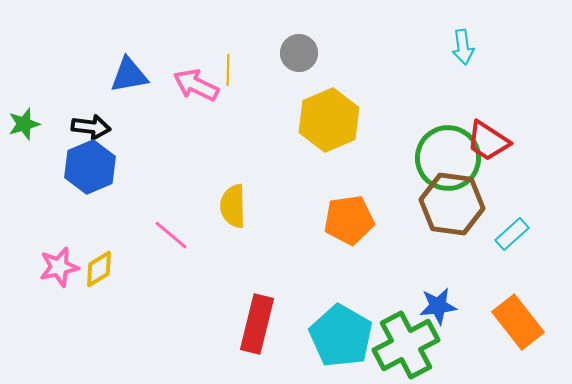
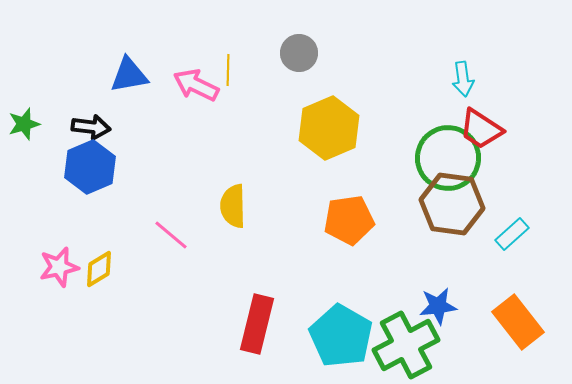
cyan arrow: moved 32 px down
yellow hexagon: moved 8 px down
red trapezoid: moved 7 px left, 12 px up
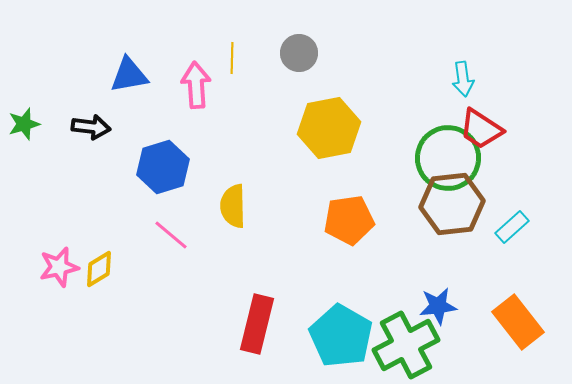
yellow line: moved 4 px right, 12 px up
pink arrow: rotated 60 degrees clockwise
yellow hexagon: rotated 12 degrees clockwise
blue hexagon: moved 73 px right; rotated 6 degrees clockwise
brown hexagon: rotated 14 degrees counterclockwise
cyan rectangle: moved 7 px up
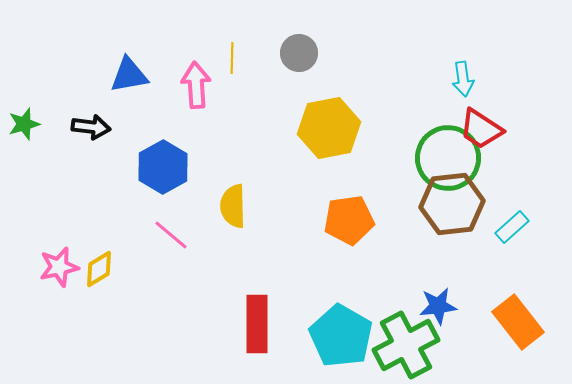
blue hexagon: rotated 12 degrees counterclockwise
red rectangle: rotated 14 degrees counterclockwise
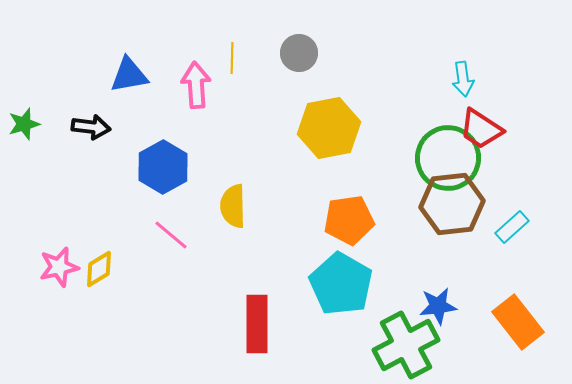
cyan pentagon: moved 52 px up
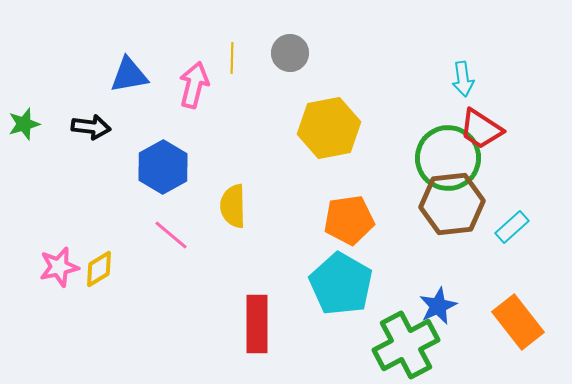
gray circle: moved 9 px left
pink arrow: moved 2 px left; rotated 18 degrees clockwise
blue star: rotated 18 degrees counterclockwise
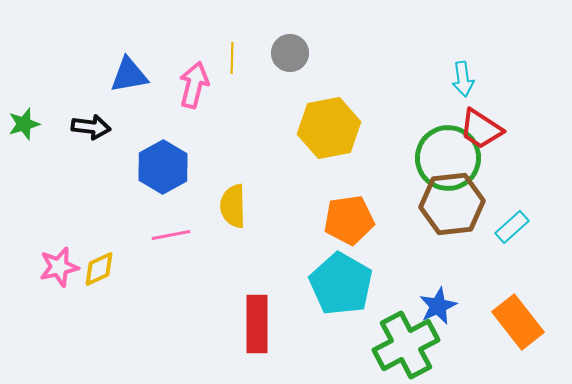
pink line: rotated 51 degrees counterclockwise
yellow diamond: rotated 6 degrees clockwise
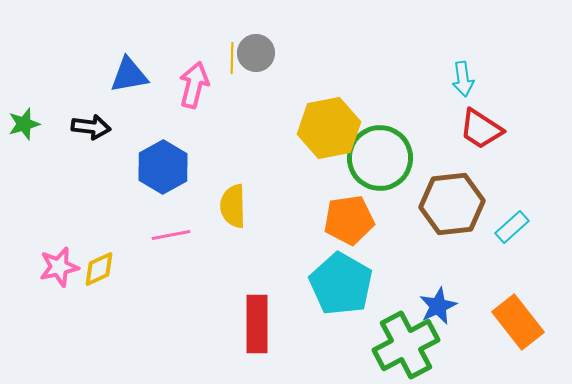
gray circle: moved 34 px left
green circle: moved 68 px left
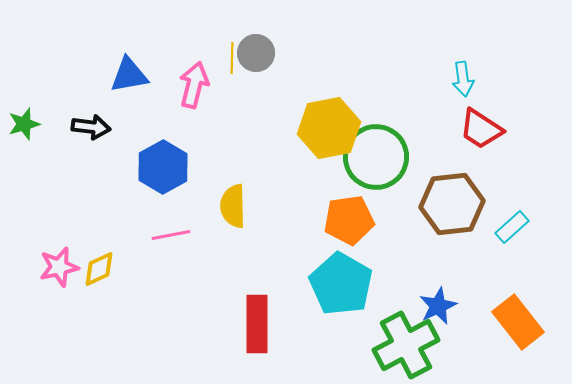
green circle: moved 4 px left, 1 px up
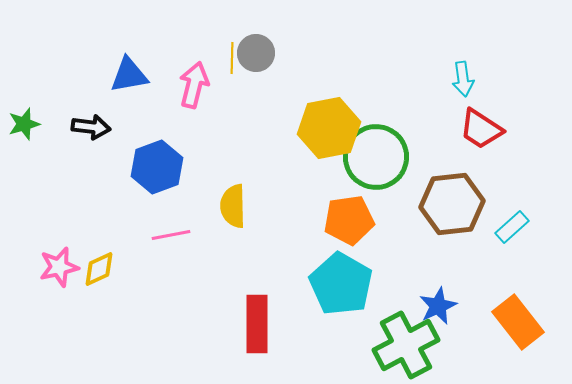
blue hexagon: moved 6 px left; rotated 9 degrees clockwise
